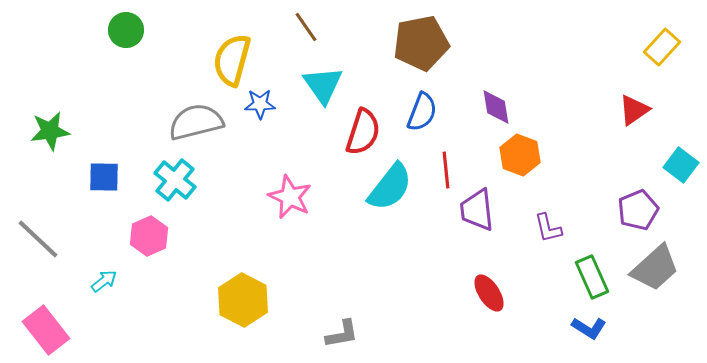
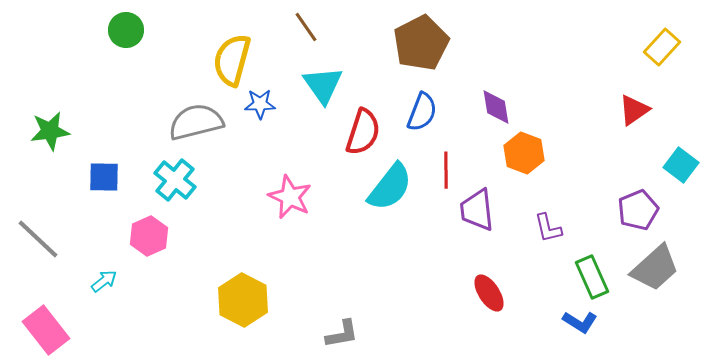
brown pentagon: rotated 16 degrees counterclockwise
orange hexagon: moved 4 px right, 2 px up
red line: rotated 6 degrees clockwise
blue L-shape: moved 9 px left, 6 px up
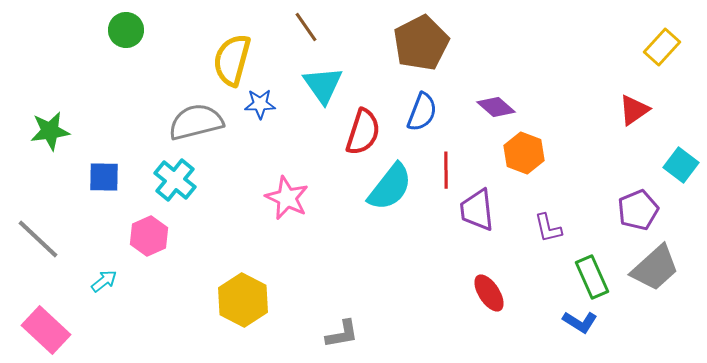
purple diamond: rotated 39 degrees counterclockwise
pink star: moved 3 px left, 1 px down
pink rectangle: rotated 9 degrees counterclockwise
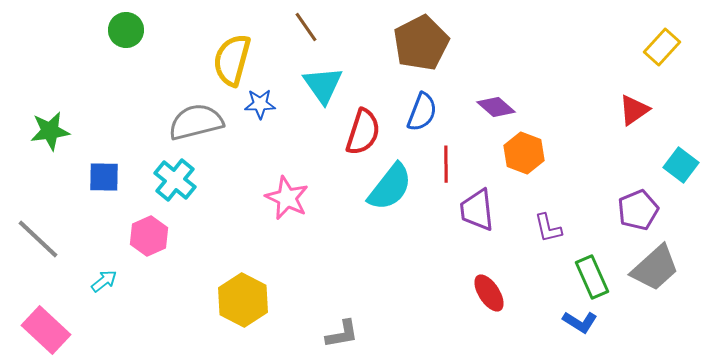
red line: moved 6 px up
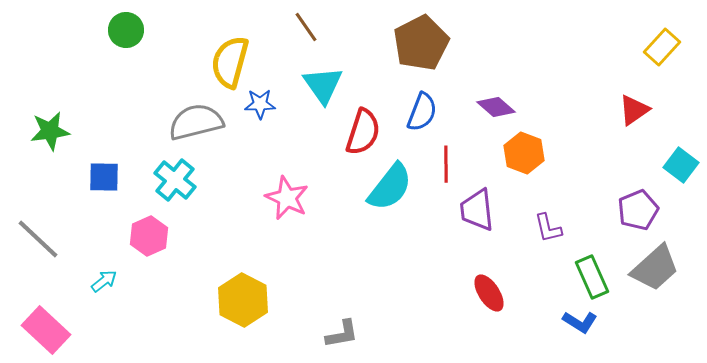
yellow semicircle: moved 2 px left, 2 px down
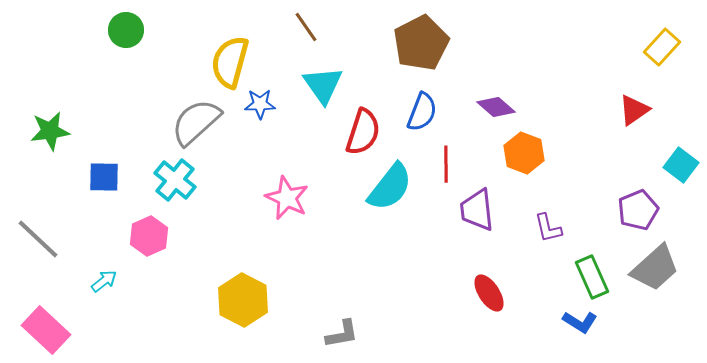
gray semicircle: rotated 28 degrees counterclockwise
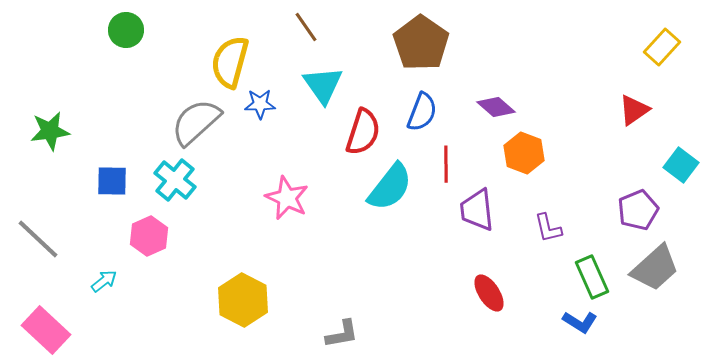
brown pentagon: rotated 10 degrees counterclockwise
blue square: moved 8 px right, 4 px down
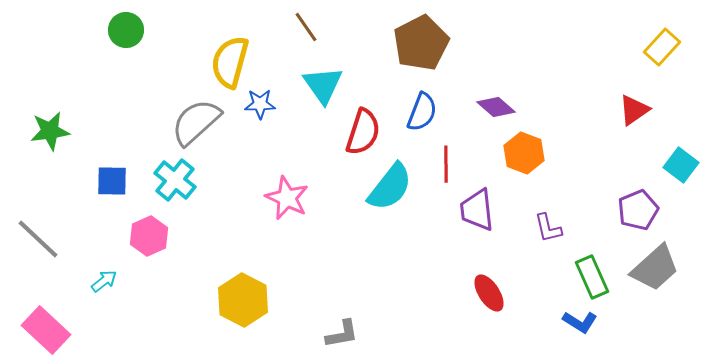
brown pentagon: rotated 10 degrees clockwise
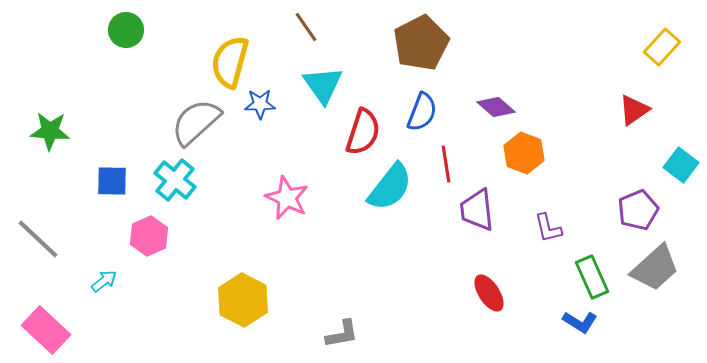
green star: rotated 12 degrees clockwise
red line: rotated 9 degrees counterclockwise
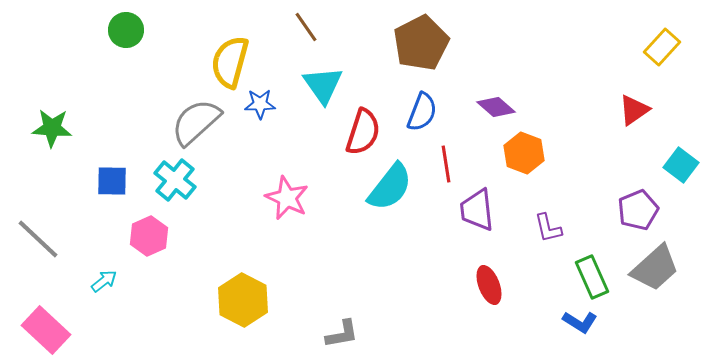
green star: moved 2 px right, 3 px up
red ellipse: moved 8 px up; rotated 12 degrees clockwise
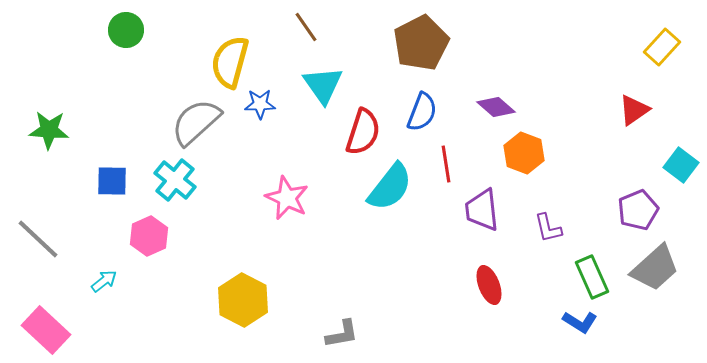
green star: moved 3 px left, 2 px down
purple trapezoid: moved 5 px right
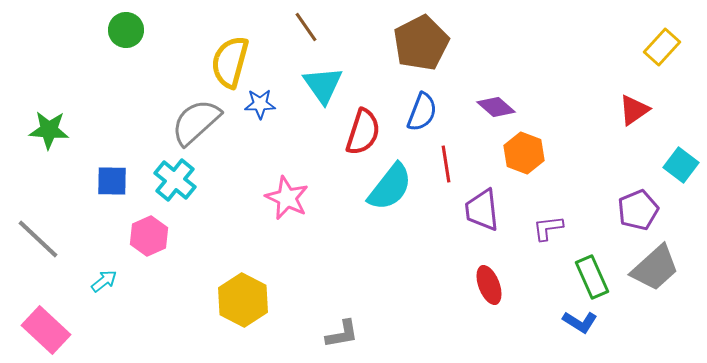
purple L-shape: rotated 96 degrees clockwise
